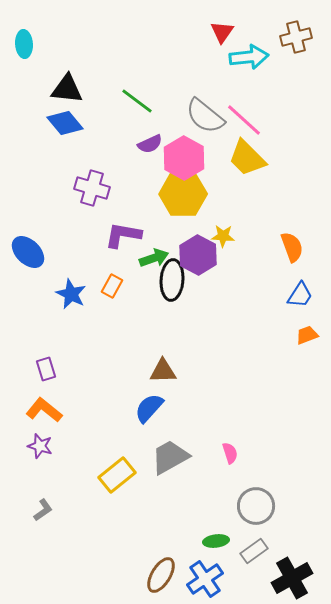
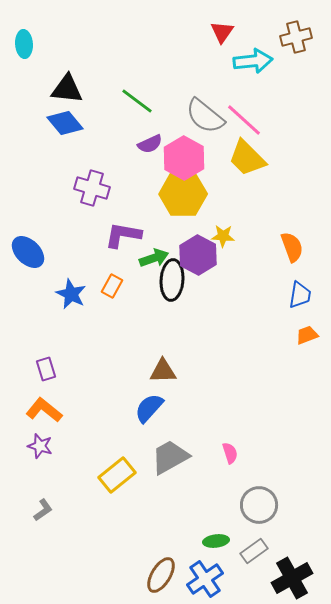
cyan arrow: moved 4 px right, 4 px down
blue trapezoid: rotated 24 degrees counterclockwise
gray circle: moved 3 px right, 1 px up
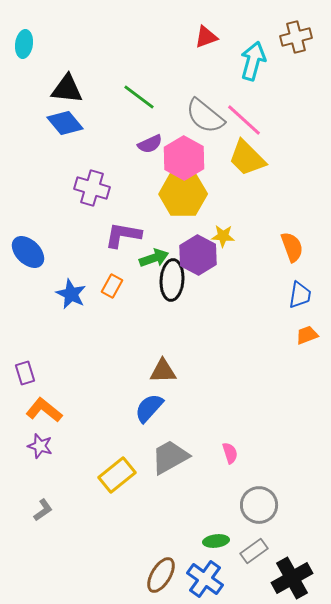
red triangle: moved 16 px left, 5 px down; rotated 35 degrees clockwise
cyan ellipse: rotated 12 degrees clockwise
cyan arrow: rotated 69 degrees counterclockwise
green line: moved 2 px right, 4 px up
purple rectangle: moved 21 px left, 4 px down
blue cross: rotated 21 degrees counterclockwise
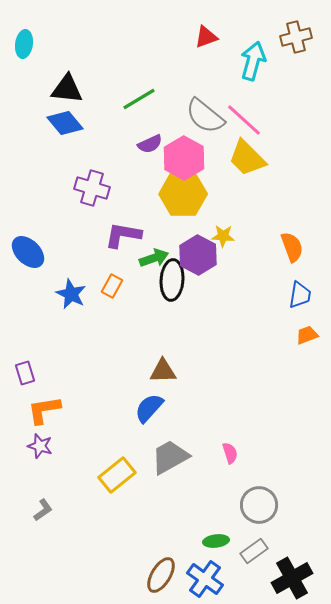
green line: moved 2 px down; rotated 68 degrees counterclockwise
orange L-shape: rotated 48 degrees counterclockwise
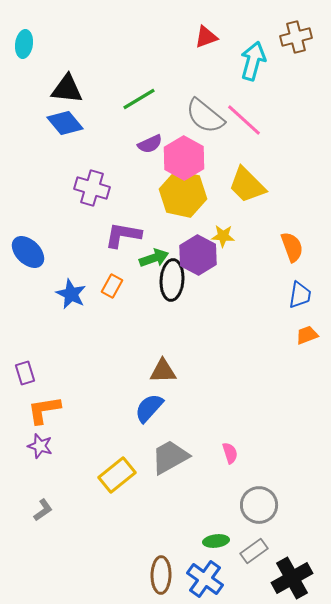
yellow trapezoid: moved 27 px down
yellow hexagon: rotated 12 degrees clockwise
brown ellipse: rotated 30 degrees counterclockwise
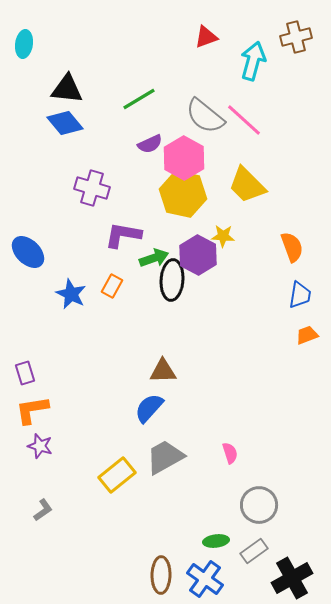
orange L-shape: moved 12 px left
gray trapezoid: moved 5 px left
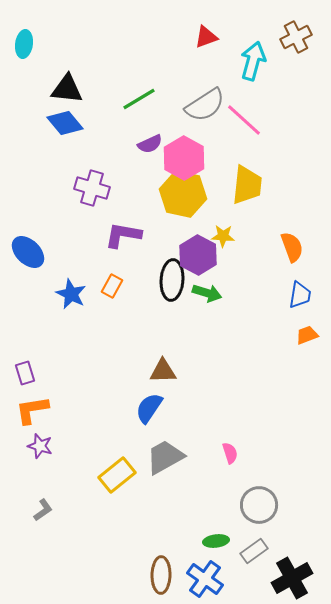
brown cross: rotated 12 degrees counterclockwise
gray semicircle: moved 11 px up; rotated 72 degrees counterclockwise
yellow trapezoid: rotated 129 degrees counterclockwise
green arrow: moved 53 px right, 35 px down; rotated 36 degrees clockwise
blue semicircle: rotated 8 degrees counterclockwise
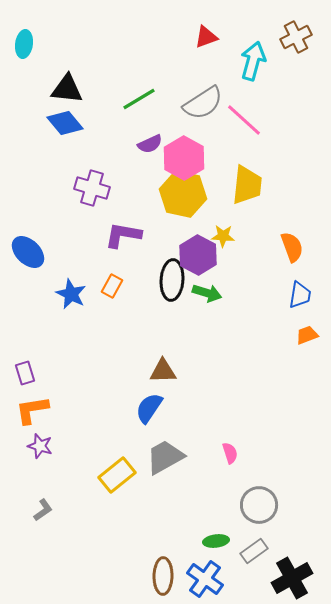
gray semicircle: moved 2 px left, 2 px up
brown ellipse: moved 2 px right, 1 px down
